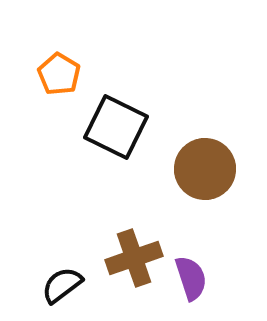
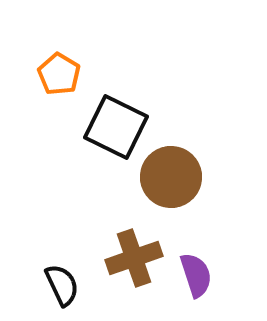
brown circle: moved 34 px left, 8 px down
purple semicircle: moved 5 px right, 3 px up
black semicircle: rotated 102 degrees clockwise
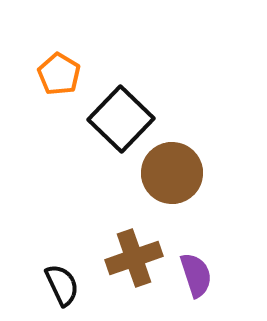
black square: moved 5 px right, 8 px up; rotated 18 degrees clockwise
brown circle: moved 1 px right, 4 px up
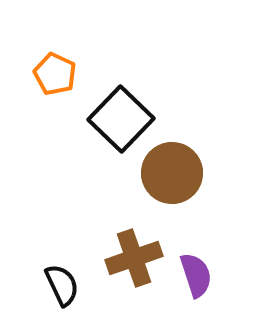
orange pentagon: moved 4 px left; rotated 6 degrees counterclockwise
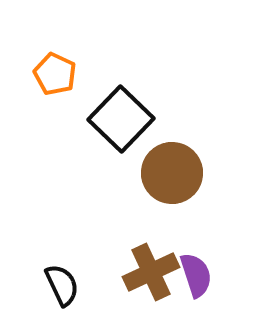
brown cross: moved 17 px right, 14 px down; rotated 6 degrees counterclockwise
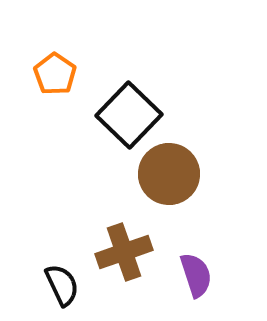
orange pentagon: rotated 9 degrees clockwise
black square: moved 8 px right, 4 px up
brown circle: moved 3 px left, 1 px down
brown cross: moved 27 px left, 20 px up; rotated 6 degrees clockwise
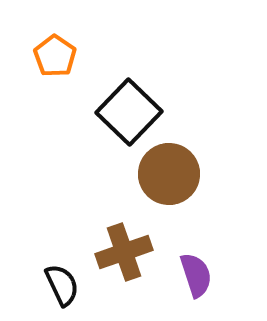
orange pentagon: moved 18 px up
black square: moved 3 px up
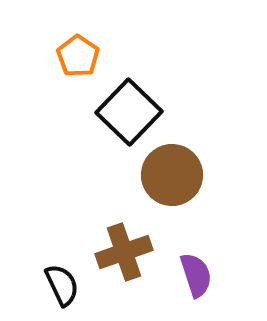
orange pentagon: moved 23 px right
brown circle: moved 3 px right, 1 px down
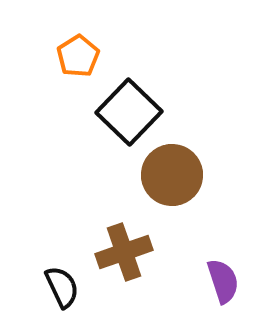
orange pentagon: rotated 6 degrees clockwise
purple semicircle: moved 27 px right, 6 px down
black semicircle: moved 2 px down
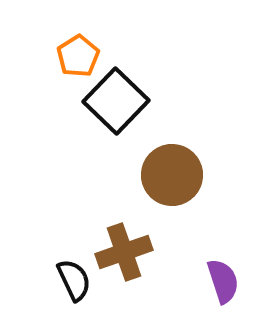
black square: moved 13 px left, 11 px up
black semicircle: moved 12 px right, 7 px up
